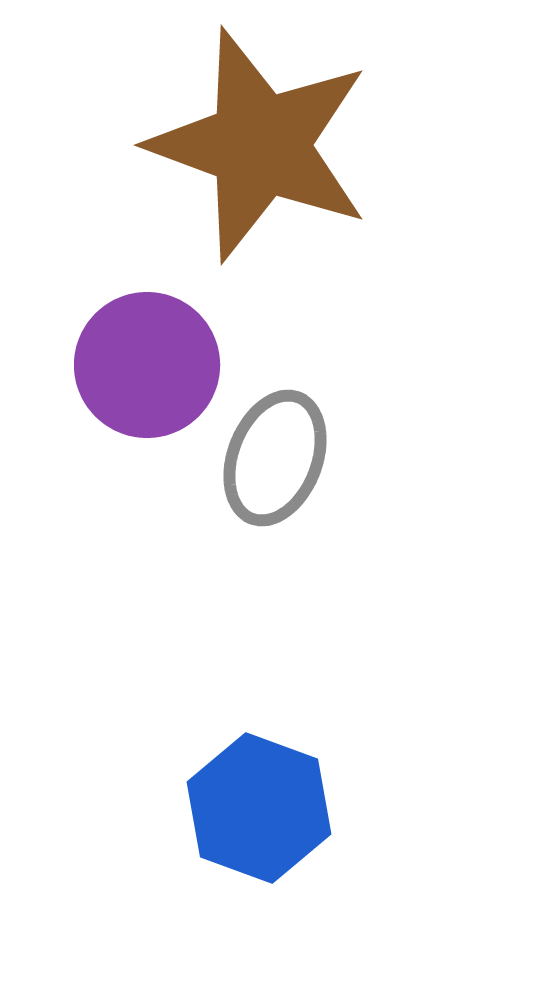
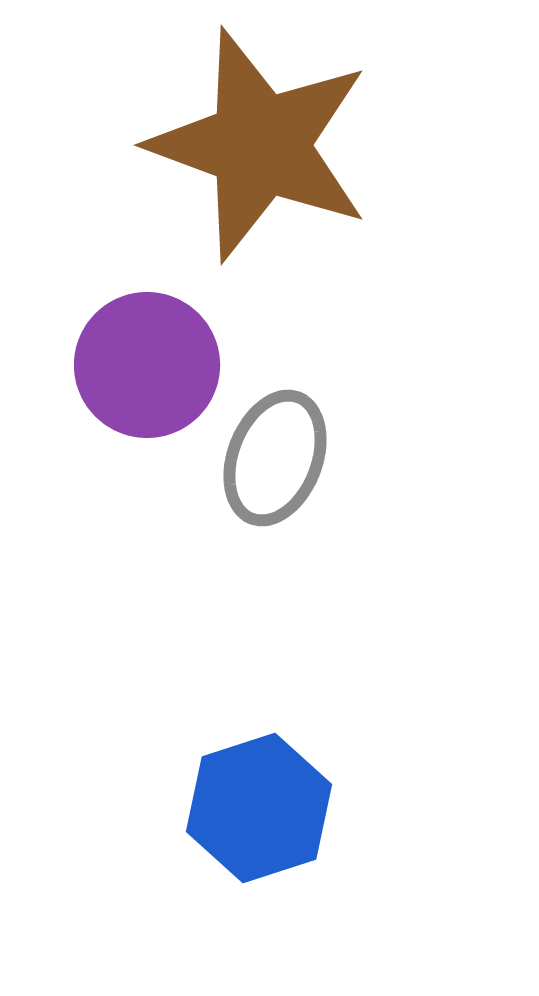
blue hexagon: rotated 22 degrees clockwise
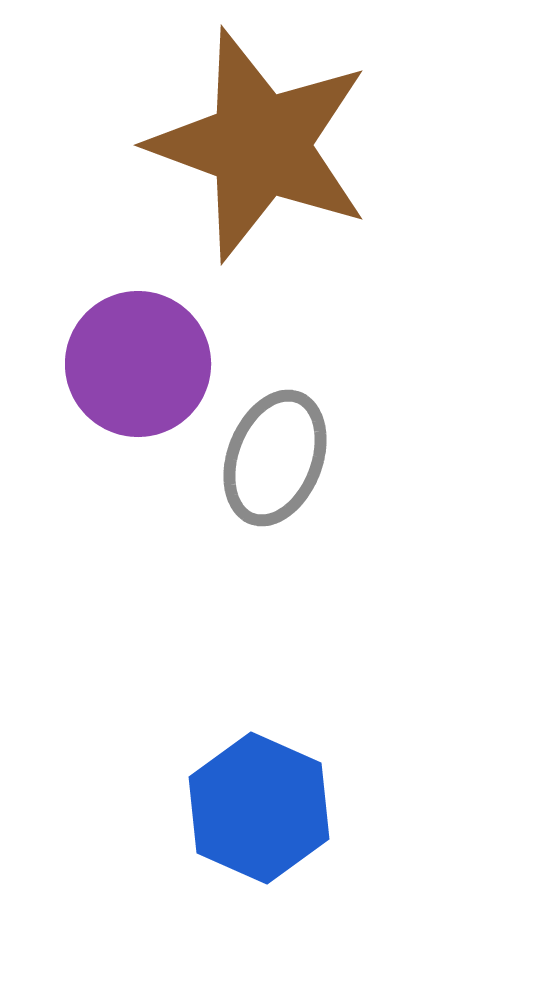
purple circle: moved 9 px left, 1 px up
blue hexagon: rotated 18 degrees counterclockwise
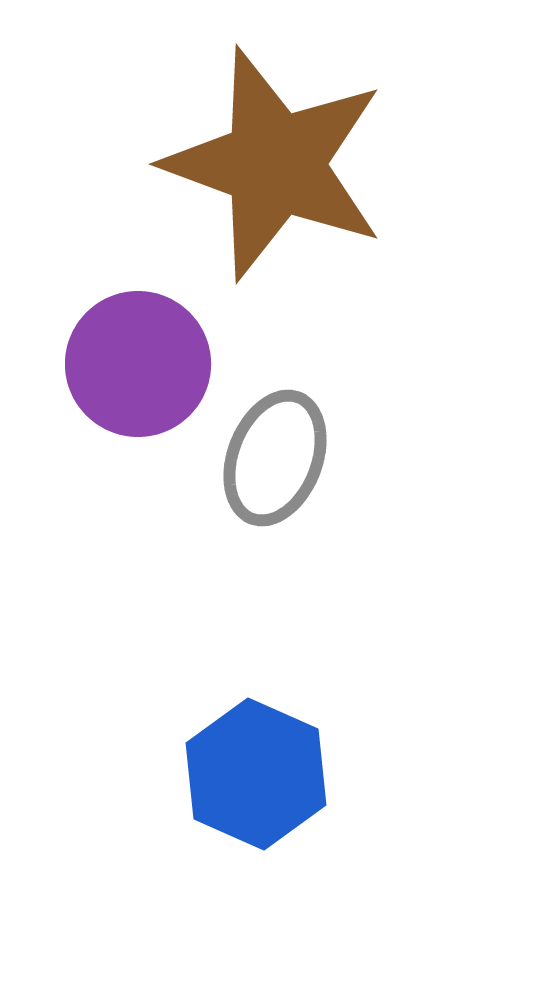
brown star: moved 15 px right, 19 px down
blue hexagon: moved 3 px left, 34 px up
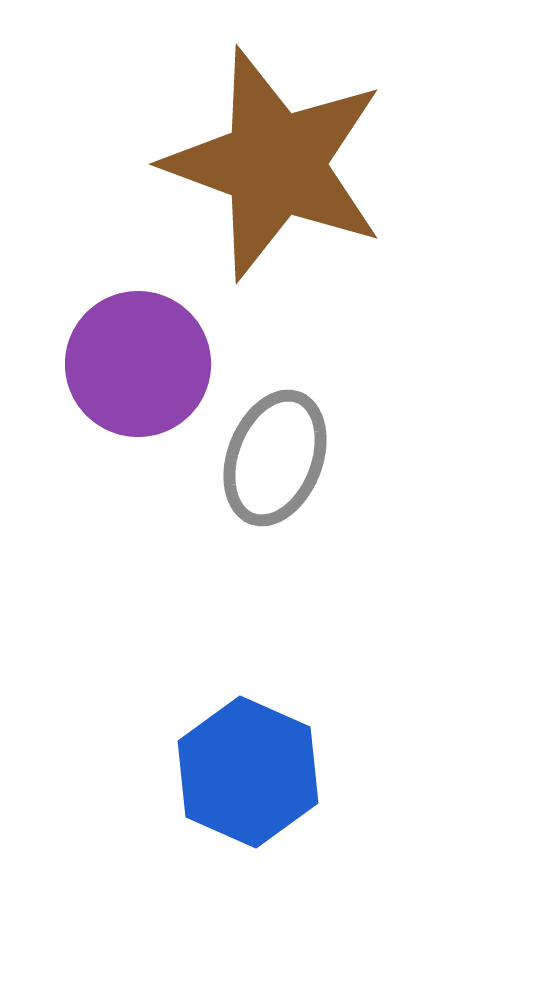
blue hexagon: moved 8 px left, 2 px up
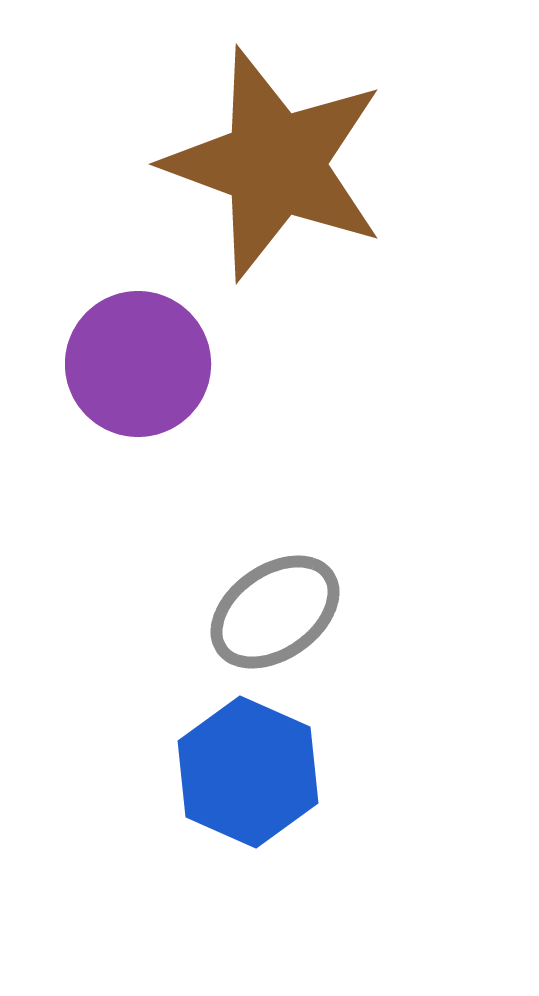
gray ellipse: moved 154 px down; rotated 34 degrees clockwise
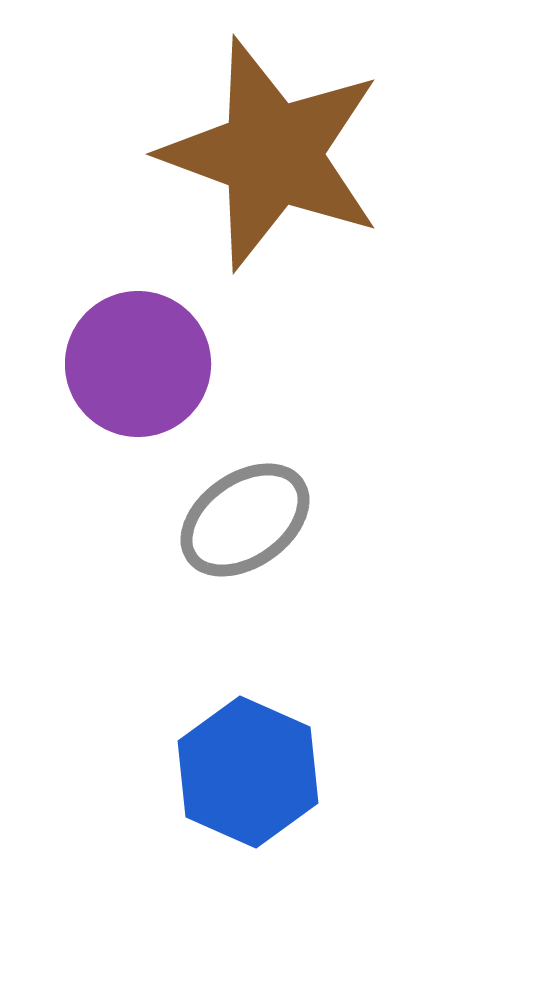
brown star: moved 3 px left, 10 px up
gray ellipse: moved 30 px left, 92 px up
